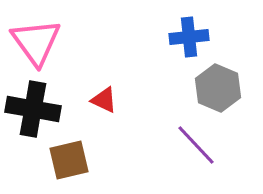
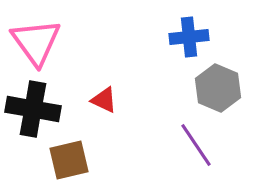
purple line: rotated 9 degrees clockwise
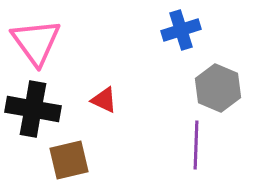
blue cross: moved 8 px left, 7 px up; rotated 12 degrees counterclockwise
purple line: rotated 36 degrees clockwise
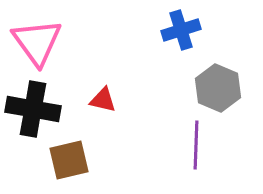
pink triangle: moved 1 px right
red triangle: moved 1 px left; rotated 12 degrees counterclockwise
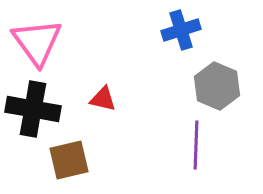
gray hexagon: moved 1 px left, 2 px up
red triangle: moved 1 px up
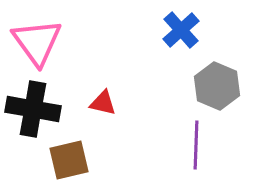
blue cross: rotated 24 degrees counterclockwise
red triangle: moved 4 px down
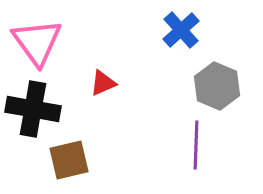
red triangle: moved 20 px up; rotated 36 degrees counterclockwise
